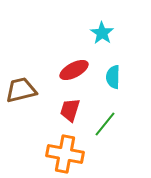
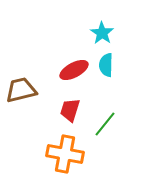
cyan semicircle: moved 7 px left, 12 px up
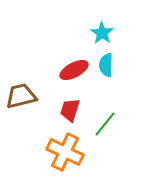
brown trapezoid: moved 6 px down
orange cross: moved 2 px up; rotated 15 degrees clockwise
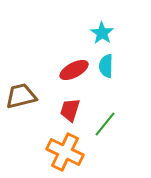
cyan semicircle: moved 1 px down
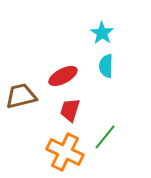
red ellipse: moved 11 px left, 6 px down
green line: moved 13 px down
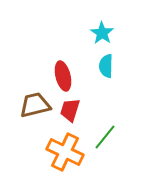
red ellipse: rotated 76 degrees counterclockwise
brown trapezoid: moved 14 px right, 9 px down
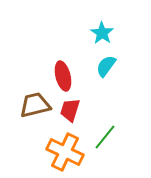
cyan semicircle: rotated 35 degrees clockwise
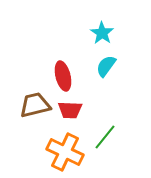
red trapezoid: rotated 105 degrees counterclockwise
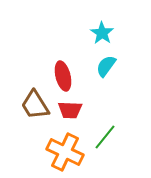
brown trapezoid: rotated 108 degrees counterclockwise
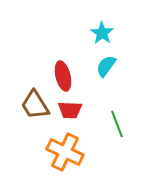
green line: moved 12 px right, 13 px up; rotated 60 degrees counterclockwise
